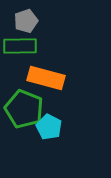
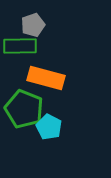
gray pentagon: moved 7 px right, 4 px down
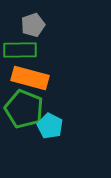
green rectangle: moved 4 px down
orange rectangle: moved 16 px left
cyan pentagon: moved 1 px right, 1 px up
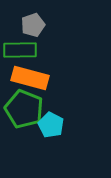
cyan pentagon: moved 1 px right, 1 px up
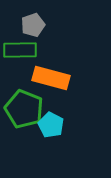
orange rectangle: moved 21 px right
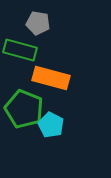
gray pentagon: moved 5 px right, 2 px up; rotated 30 degrees clockwise
green rectangle: rotated 16 degrees clockwise
